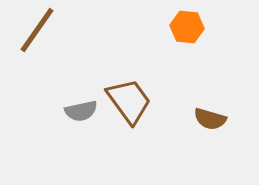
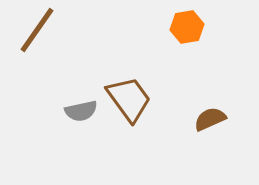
orange hexagon: rotated 16 degrees counterclockwise
brown trapezoid: moved 2 px up
brown semicircle: rotated 140 degrees clockwise
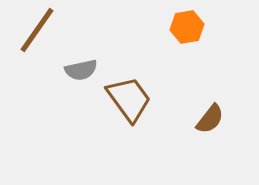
gray semicircle: moved 41 px up
brown semicircle: rotated 152 degrees clockwise
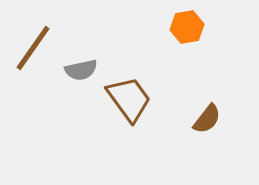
brown line: moved 4 px left, 18 px down
brown semicircle: moved 3 px left
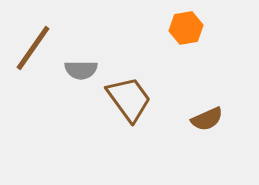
orange hexagon: moved 1 px left, 1 px down
gray semicircle: rotated 12 degrees clockwise
brown semicircle: rotated 28 degrees clockwise
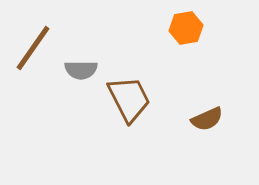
brown trapezoid: rotated 9 degrees clockwise
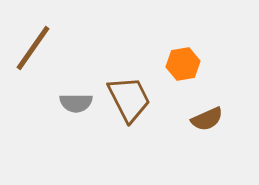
orange hexagon: moved 3 px left, 36 px down
gray semicircle: moved 5 px left, 33 px down
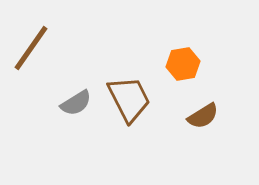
brown line: moved 2 px left
gray semicircle: rotated 32 degrees counterclockwise
brown semicircle: moved 4 px left, 3 px up; rotated 8 degrees counterclockwise
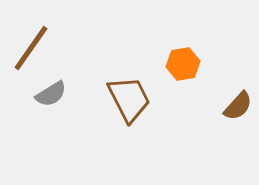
gray semicircle: moved 25 px left, 9 px up
brown semicircle: moved 35 px right, 10 px up; rotated 16 degrees counterclockwise
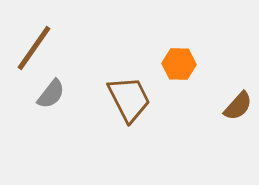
brown line: moved 3 px right
orange hexagon: moved 4 px left; rotated 12 degrees clockwise
gray semicircle: rotated 20 degrees counterclockwise
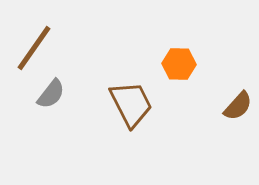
brown trapezoid: moved 2 px right, 5 px down
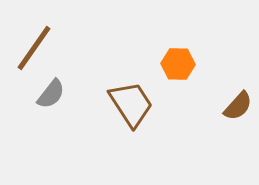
orange hexagon: moved 1 px left
brown trapezoid: rotated 6 degrees counterclockwise
